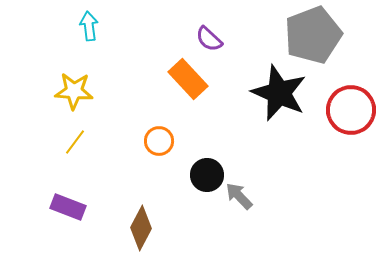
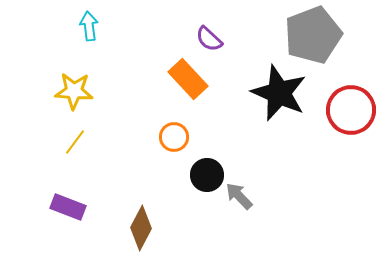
orange circle: moved 15 px right, 4 px up
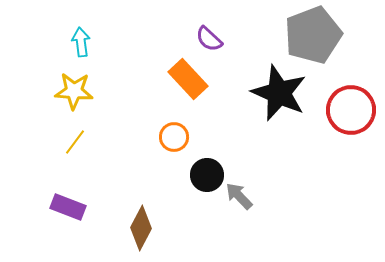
cyan arrow: moved 8 px left, 16 px down
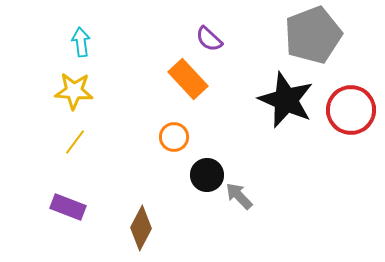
black star: moved 7 px right, 7 px down
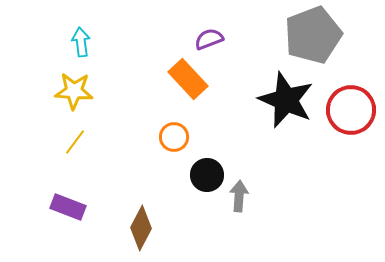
purple semicircle: rotated 116 degrees clockwise
gray arrow: rotated 48 degrees clockwise
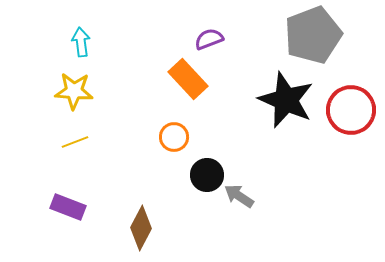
yellow line: rotated 32 degrees clockwise
gray arrow: rotated 60 degrees counterclockwise
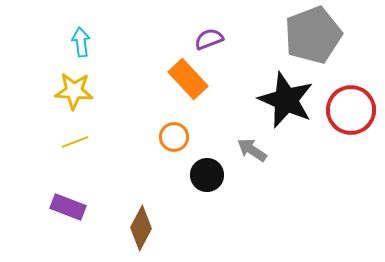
gray arrow: moved 13 px right, 46 px up
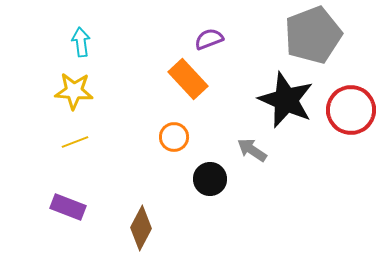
black circle: moved 3 px right, 4 px down
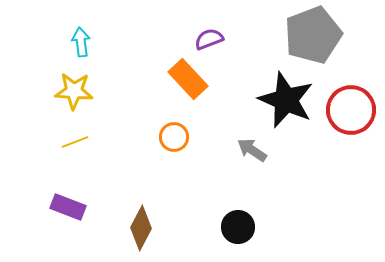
black circle: moved 28 px right, 48 px down
